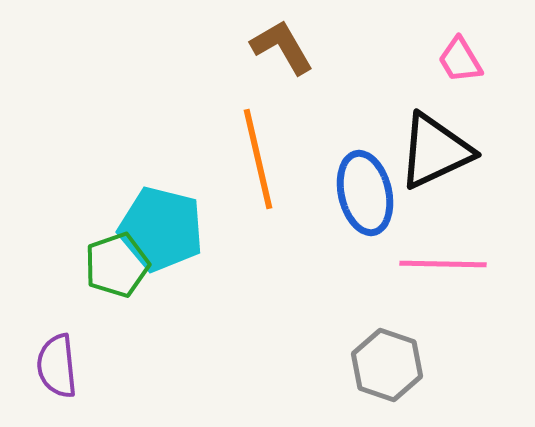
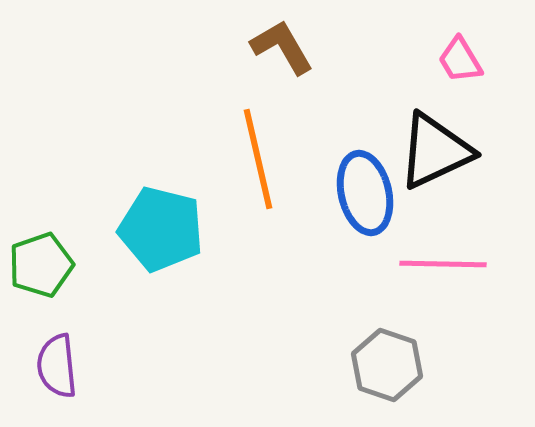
green pentagon: moved 76 px left
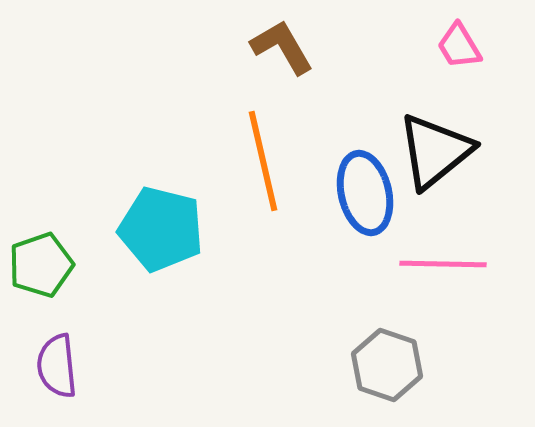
pink trapezoid: moved 1 px left, 14 px up
black triangle: rotated 14 degrees counterclockwise
orange line: moved 5 px right, 2 px down
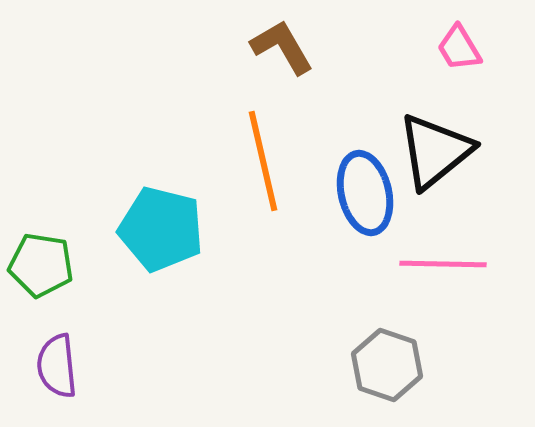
pink trapezoid: moved 2 px down
green pentagon: rotated 28 degrees clockwise
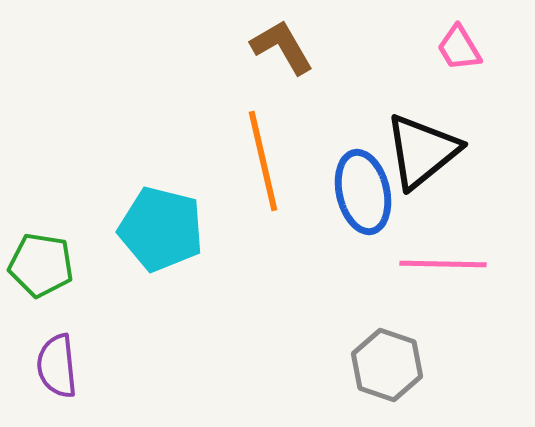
black triangle: moved 13 px left
blue ellipse: moved 2 px left, 1 px up
